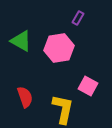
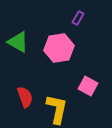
green triangle: moved 3 px left, 1 px down
yellow L-shape: moved 6 px left
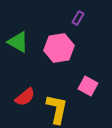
red semicircle: rotated 70 degrees clockwise
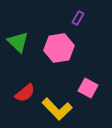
green triangle: rotated 15 degrees clockwise
pink square: moved 2 px down
red semicircle: moved 4 px up
yellow L-shape: rotated 124 degrees clockwise
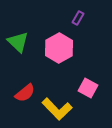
pink hexagon: rotated 20 degrees counterclockwise
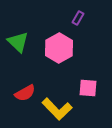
pink square: rotated 24 degrees counterclockwise
red semicircle: rotated 10 degrees clockwise
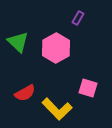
pink hexagon: moved 3 px left
pink square: rotated 12 degrees clockwise
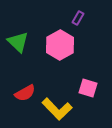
pink hexagon: moved 4 px right, 3 px up
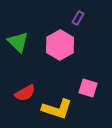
yellow L-shape: rotated 28 degrees counterclockwise
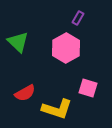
pink hexagon: moved 6 px right, 3 px down
